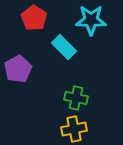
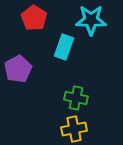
cyan rectangle: rotated 65 degrees clockwise
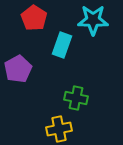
cyan star: moved 2 px right
cyan rectangle: moved 2 px left, 2 px up
yellow cross: moved 15 px left
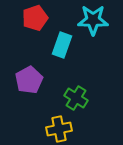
red pentagon: moved 1 px right; rotated 20 degrees clockwise
purple pentagon: moved 11 px right, 11 px down
green cross: rotated 20 degrees clockwise
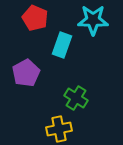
red pentagon: rotated 30 degrees counterclockwise
purple pentagon: moved 3 px left, 7 px up
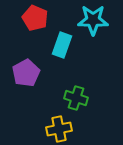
green cross: rotated 15 degrees counterclockwise
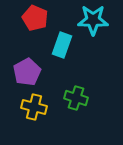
purple pentagon: moved 1 px right, 1 px up
yellow cross: moved 25 px left, 22 px up; rotated 25 degrees clockwise
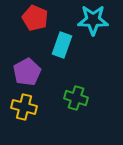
yellow cross: moved 10 px left
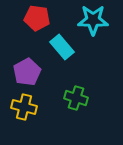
red pentagon: moved 2 px right; rotated 15 degrees counterclockwise
cyan rectangle: moved 2 px down; rotated 60 degrees counterclockwise
